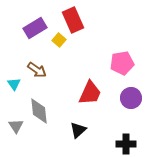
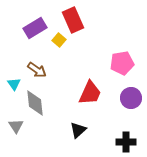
gray diamond: moved 4 px left, 8 px up
black cross: moved 2 px up
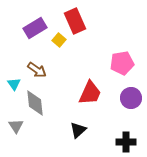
red rectangle: moved 2 px right, 1 px down
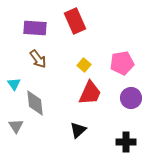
purple rectangle: rotated 35 degrees clockwise
yellow square: moved 25 px right, 25 px down
brown arrow: moved 1 px right, 11 px up; rotated 18 degrees clockwise
